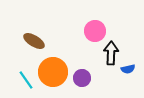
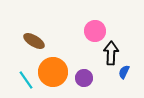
blue semicircle: moved 4 px left, 3 px down; rotated 128 degrees clockwise
purple circle: moved 2 px right
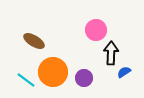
pink circle: moved 1 px right, 1 px up
blue semicircle: rotated 32 degrees clockwise
cyan line: rotated 18 degrees counterclockwise
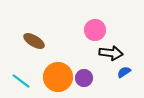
pink circle: moved 1 px left
black arrow: rotated 95 degrees clockwise
orange circle: moved 5 px right, 5 px down
cyan line: moved 5 px left, 1 px down
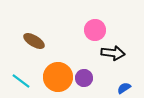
black arrow: moved 2 px right
blue semicircle: moved 16 px down
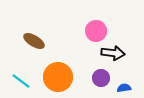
pink circle: moved 1 px right, 1 px down
purple circle: moved 17 px right
blue semicircle: rotated 24 degrees clockwise
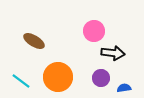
pink circle: moved 2 px left
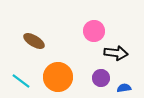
black arrow: moved 3 px right
